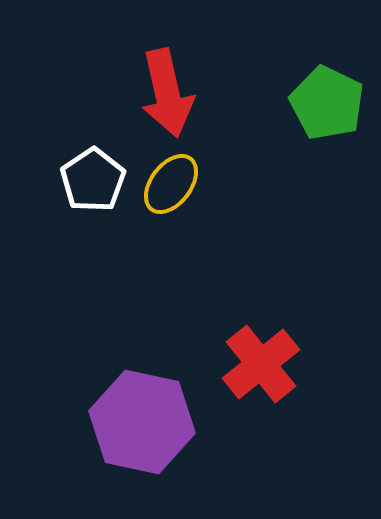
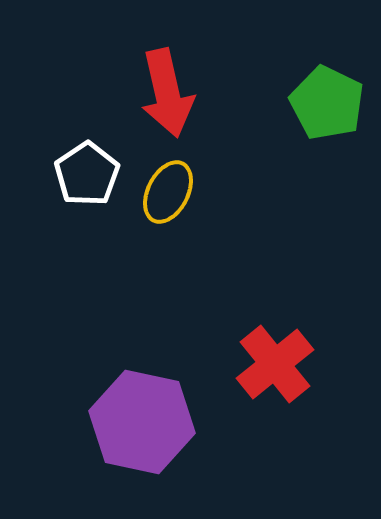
white pentagon: moved 6 px left, 6 px up
yellow ellipse: moved 3 px left, 8 px down; rotated 10 degrees counterclockwise
red cross: moved 14 px right
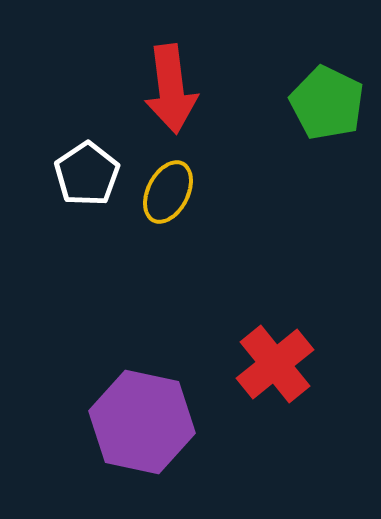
red arrow: moved 4 px right, 4 px up; rotated 6 degrees clockwise
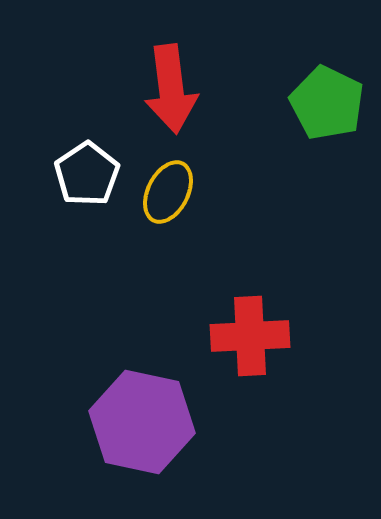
red cross: moved 25 px left, 28 px up; rotated 36 degrees clockwise
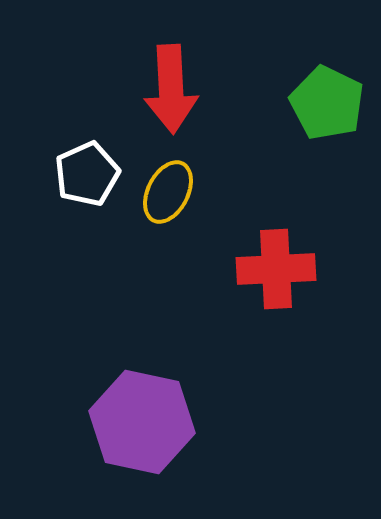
red arrow: rotated 4 degrees clockwise
white pentagon: rotated 10 degrees clockwise
red cross: moved 26 px right, 67 px up
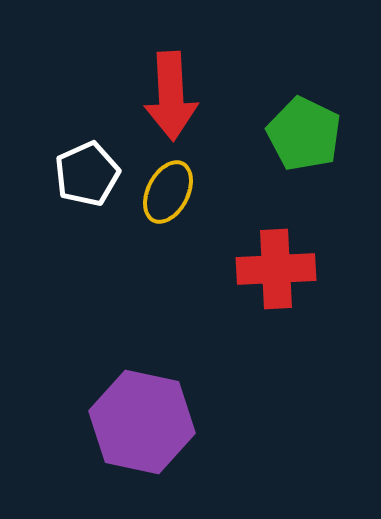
red arrow: moved 7 px down
green pentagon: moved 23 px left, 31 px down
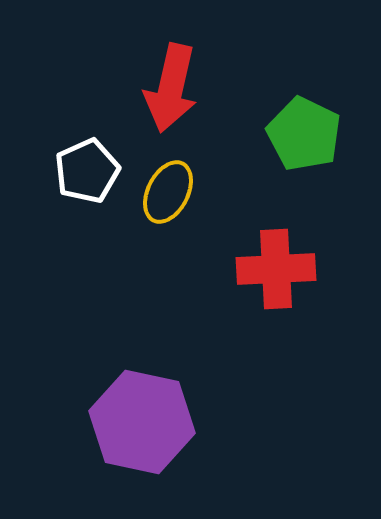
red arrow: moved 8 px up; rotated 16 degrees clockwise
white pentagon: moved 3 px up
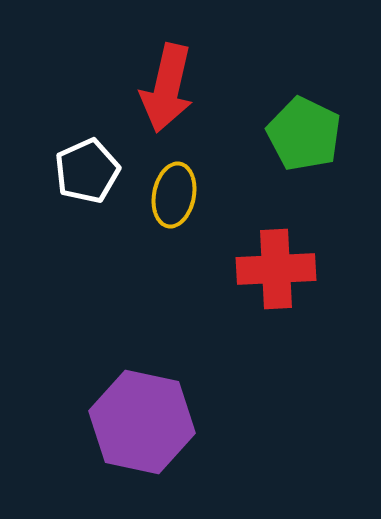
red arrow: moved 4 px left
yellow ellipse: moved 6 px right, 3 px down; rotated 16 degrees counterclockwise
